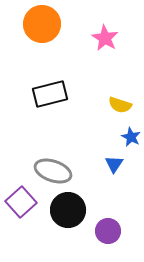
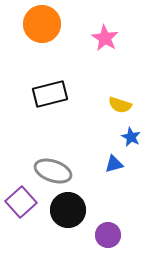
blue triangle: rotated 42 degrees clockwise
purple circle: moved 4 px down
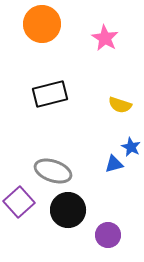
blue star: moved 10 px down
purple square: moved 2 px left
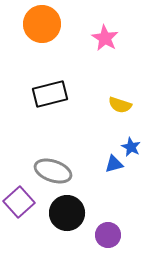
black circle: moved 1 px left, 3 px down
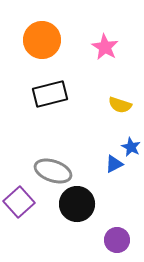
orange circle: moved 16 px down
pink star: moved 9 px down
blue triangle: rotated 12 degrees counterclockwise
black circle: moved 10 px right, 9 px up
purple circle: moved 9 px right, 5 px down
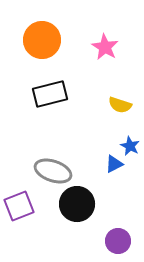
blue star: moved 1 px left, 1 px up
purple square: moved 4 px down; rotated 20 degrees clockwise
purple circle: moved 1 px right, 1 px down
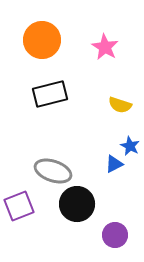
purple circle: moved 3 px left, 6 px up
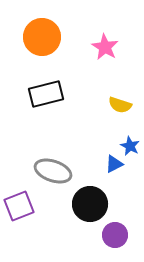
orange circle: moved 3 px up
black rectangle: moved 4 px left
black circle: moved 13 px right
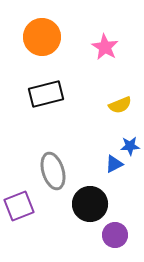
yellow semicircle: rotated 40 degrees counterclockwise
blue star: rotated 30 degrees counterclockwise
gray ellipse: rotated 54 degrees clockwise
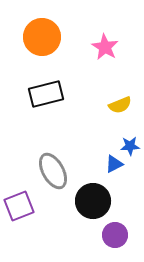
gray ellipse: rotated 12 degrees counterclockwise
black circle: moved 3 px right, 3 px up
